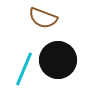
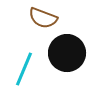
black circle: moved 9 px right, 7 px up
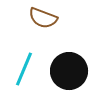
black circle: moved 2 px right, 18 px down
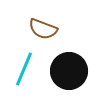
brown semicircle: moved 11 px down
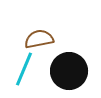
brown semicircle: moved 4 px left, 10 px down; rotated 148 degrees clockwise
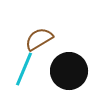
brown semicircle: rotated 20 degrees counterclockwise
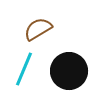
brown semicircle: moved 1 px left, 10 px up
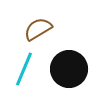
black circle: moved 2 px up
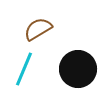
black circle: moved 9 px right
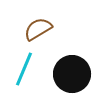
black circle: moved 6 px left, 5 px down
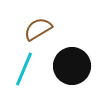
black circle: moved 8 px up
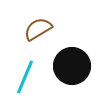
cyan line: moved 1 px right, 8 px down
